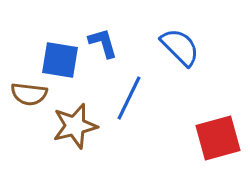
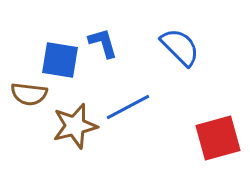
blue line: moved 1 px left, 9 px down; rotated 36 degrees clockwise
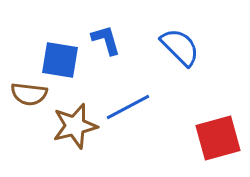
blue L-shape: moved 3 px right, 3 px up
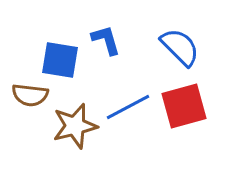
brown semicircle: moved 1 px right, 1 px down
red square: moved 34 px left, 32 px up
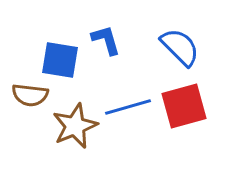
blue line: rotated 12 degrees clockwise
brown star: rotated 9 degrees counterclockwise
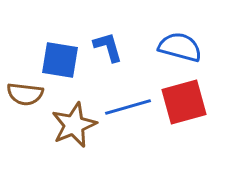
blue L-shape: moved 2 px right, 7 px down
blue semicircle: rotated 30 degrees counterclockwise
brown semicircle: moved 5 px left, 1 px up
red square: moved 4 px up
brown star: moved 1 px left, 1 px up
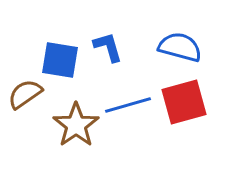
brown semicircle: rotated 138 degrees clockwise
blue line: moved 2 px up
brown star: moved 2 px right; rotated 12 degrees counterclockwise
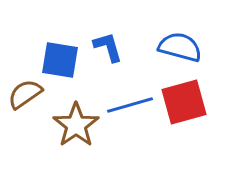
blue line: moved 2 px right
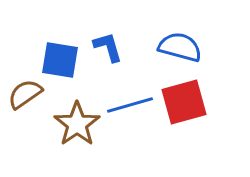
brown star: moved 1 px right, 1 px up
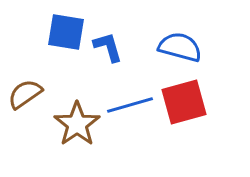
blue square: moved 6 px right, 28 px up
